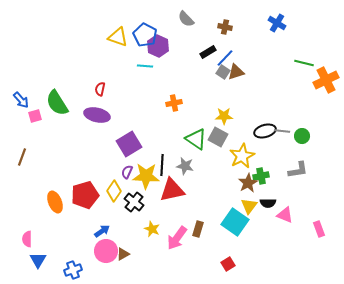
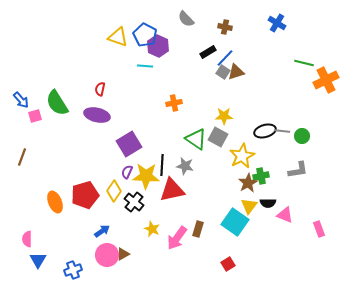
pink circle at (106, 251): moved 1 px right, 4 px down
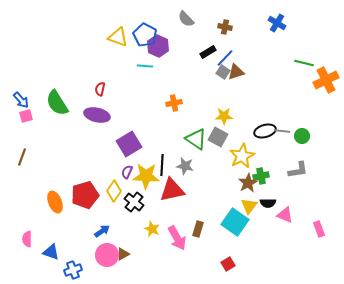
pink square at (35, 116): moved 9 px left
pink arrow at (177, 238): rotated 65 degrees counterclockwise
blue triangle at (38, 260): moved 13 px right, 8 px up; rotated 42 degrees counterclockwise
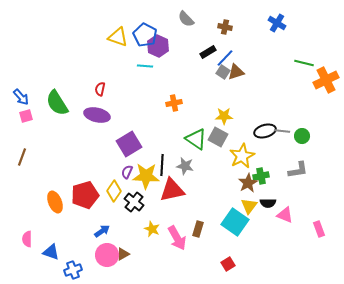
blue arrow at (21, 100): moved 3 px up
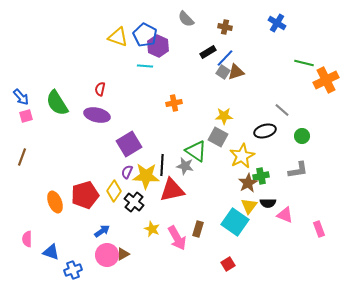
gray line at (282, 131): moved 21 px up; rotated 35 degrees clockwise
green triangle at (196, 139): moved 12 px down
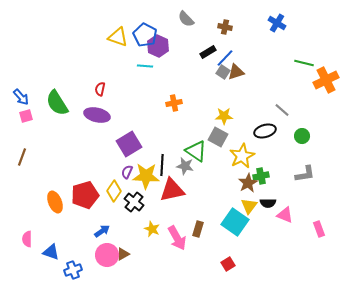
gray L-shape at (298, 170): moved 7 px right, 4 px down
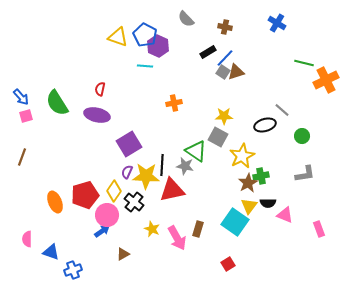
black ellipse at (265, 131): moved 6 px up
pink circle at (107, 255): moved 40 px up
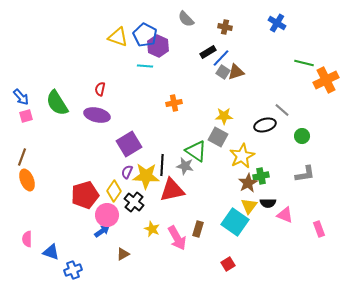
blue line at (225, 58): moved 4 px left
orange ellipse at (55, 202): moved 28 px left, 22 px up
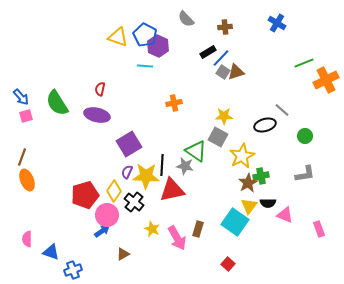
brown cross at (225, 27): rotated 16 degrees counterclockwise
green line at (304, 63): rotated 36 degrees counterclockwise
green circle at (302, 136): moved 3 px right
red square at (228, 264): rotated 16 degrees counterclockwise
